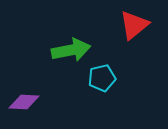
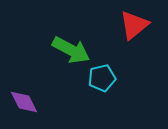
green arrow: rotated 39 degrees clockwise
purple diamond: rotated 60 degrees clockwise
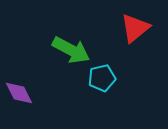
red triangle: moved 1 px right, 3 px down
purple diamond: moved 5 px left, 9 px up
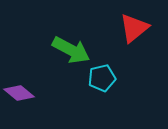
red triangle: moved 1 px left
purple diamond: rotated 24 degrees counterclockwise
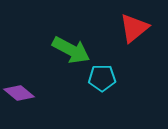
cyan pentagon: rotated 12 degrees clockwise
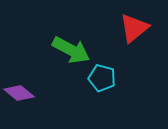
cyan pentagon: rotated 16 degrees clockwise
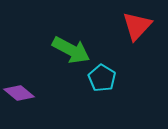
red triangle: moved 3 px right, 2 px up; rotated 8 degrees counterclockwise
cyan pentagon: rotated 16 degrees clockwise
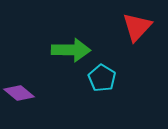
red triangle: moved 1 px down
green arrow: rotated 27 degrees counterclockwise
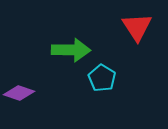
red triangle: rotated 16 degrees counterclockwise
purple diamond: rotated 20 degrees counterclockwise
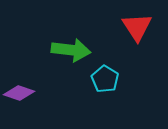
green arrow: rotated 6 degrees clockwise
cyan pentagon: moved 3 px right, 1 px down
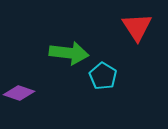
green arrow: moved 2 px left, 3 px down
cyan pentagon: moved 2 px left, 3 px up
